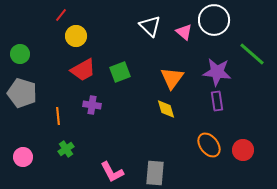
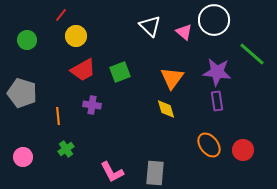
green circle: moved 7 px right, 14 px up
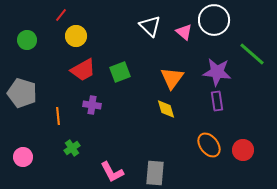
green cross: moved 6 px right, 1 px up
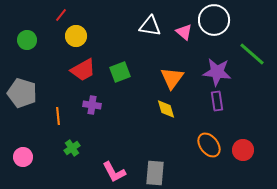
white triangle: rotated 35 degrees counterclockwise
pink L-shape: moved 2 px right
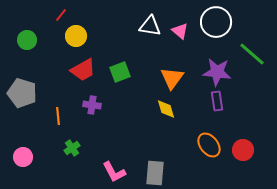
white circle: moved 2 px right, 2 px down
pink triangle: moved 4 px left, 1 px up
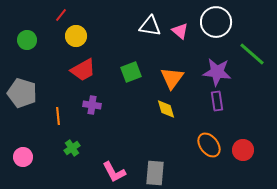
green square: moved 11 px right
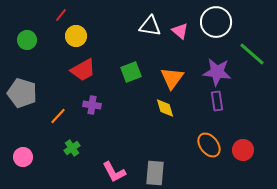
yellow diamond: moved 1 px left, 1 px up
orange line: rotated 48 degrees clockwise
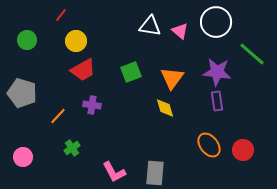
yellow circle: moved 5 px down
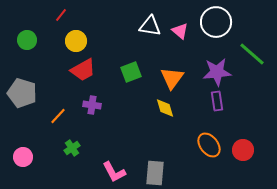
purple star: rotated 12 degrees counterclockwise
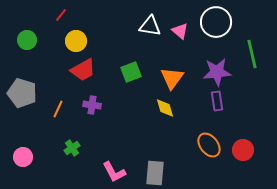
green line: rotated 36 degrees clockwise
orange line: moved 7 px up; rotated 18 degrees counterclockwise
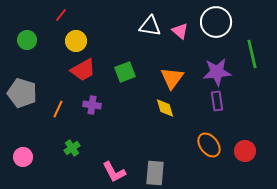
green square: moved 6 px left
red circle: moved 2 px right, 1 px down
